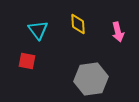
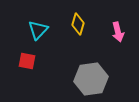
yellow diamond: rotated 20 degrees clockwise
cyan triangle: rotated 20 degrees clockwise
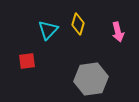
cyan triangle: moved 10 px right
red square: rotated 18 degrees counterclockwise
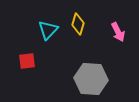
pink arrow: rotated 12 degrees counterclockwise
gray hexagon: rotated 12 degrees clockwise
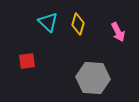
cyan triangle: moved 8 px up; rotated 30 degrees counterclockwise
gray hexagon: moved 2 px right, 1 px up
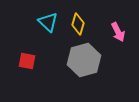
red square: rotated 18 degrees clockwise
gray hexagon: moved 9 px left, 18 px up; rotated 20 degrees counterclockwise
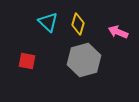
pink arrow: rotated 138 degrees clockwise
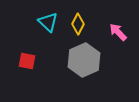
yellow diamond: rotated 10 degrees clockwise
pink arrow: rotated 24 degrees clockwise
gray hexagon: rotated 8 degrees counterclockwise
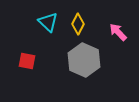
gray hexagon: rotated 12 degrees counterclockwise
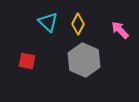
pink arrow: moved 2 px right, 2 px up
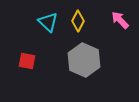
yellow diamond: moved 3 px up
pink arrow: moved 10 px up
